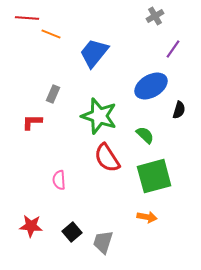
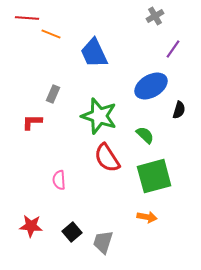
blue trapezoid: rotated 64 degrees counterclockwise
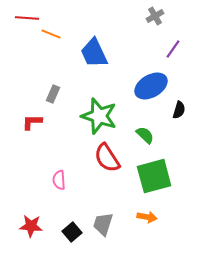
gray trapezoid: moved 18 px up
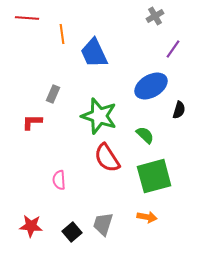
orange line: moved 11 px right; rotated 60 degrees clockwise
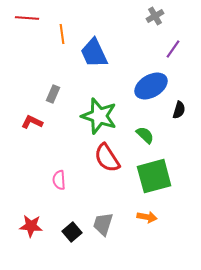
red L-shape: rotated 25 degrees clockwise
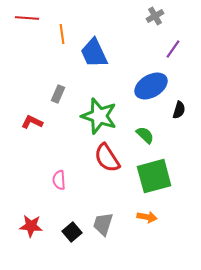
gray rectangle: moved 5 px right
